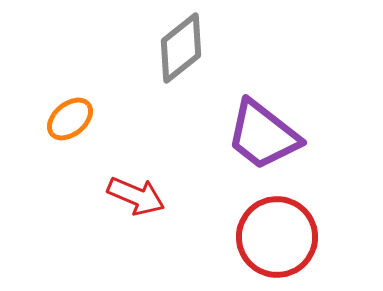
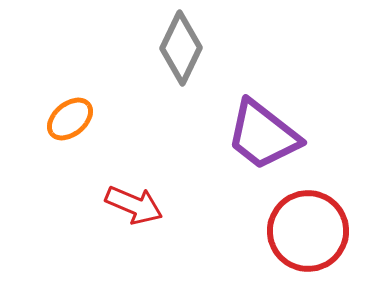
gray diamond: rotated 26 degrees counterclockwise
red arrow: moved 2 px left, 9 px down
red circle: moved 31 px right, 6 px up
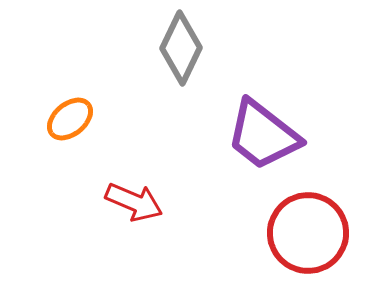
red arrow: moved 3 px up
red circle: moved 2 px down
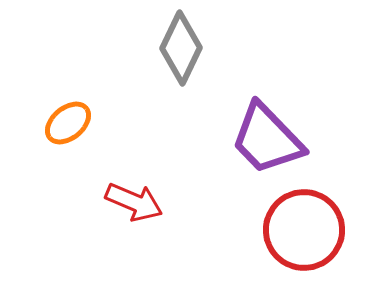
orange ellipse: moved 2 px left, 4 px down
purple trapezoid: moved 4 px right, 4 px down; rotated 8 degrees clockwise
red circle: moved 4 px left, 3 px up
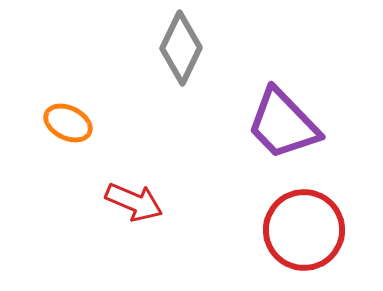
orange ellipse: rotated 66 degrees clockwise
purple trapezoid: moved 16 px right, 15 px up
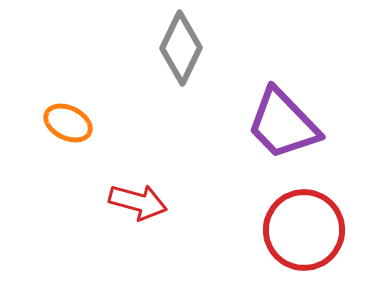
red arrow: moved 4 px right; rotated 8 degrees counterclockwise
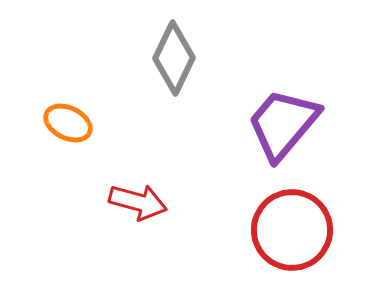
gray diamond: moved 7 px left, 10 px down
purple trapezoid: rotated 84 degrees clockwise
red circle: moved 12 px left
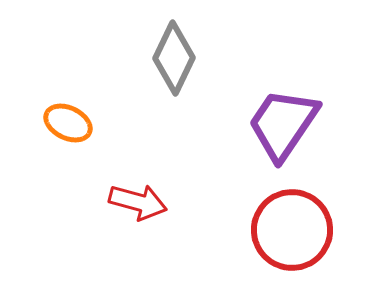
purple trapezoid: rotated 6 degrees counterclockwise
